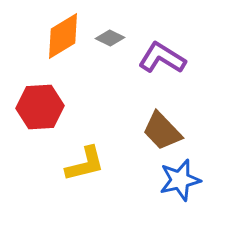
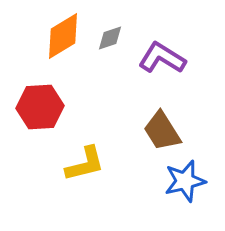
gray diamond: rotated 44 degrees counterclockwise
brown trapezoid: rotated 12 degrees clockwise
blue star: moved 5 px right, 1 px down
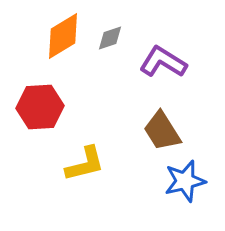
purple L-shape: moved 1 px right, 4 px down
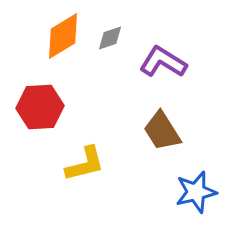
blue star: moved 11 px right, 11 px down
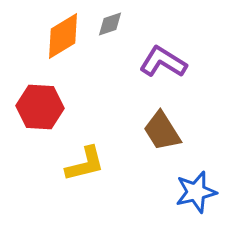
gray diamond: moved 14 px up
red hexagon: rotated 6 degrees clockwise
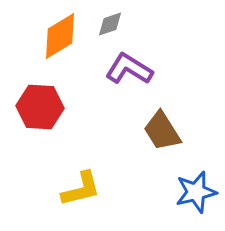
orange diamond: moved 3 px left
purple L-shape: moved 34 px left, 7 px down
yellow L-shape: moved 4 px left, 25 px down
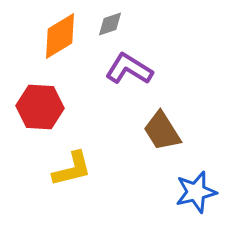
yellow L-shape: moved 9 px left, 20 px up
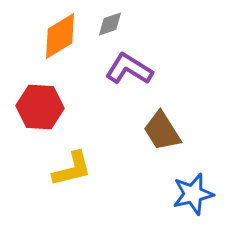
blue star: moved 3 px left, 2 px down
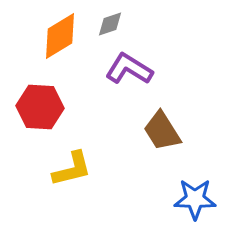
blue star: moved 2 px right, 5 px down; rotated 15 degrees clockwise
